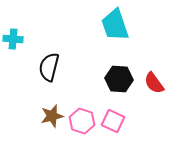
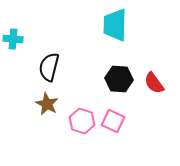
cyan trapezoid: rotated 20 degrees clockwise
brown star: moved 5 px left, 12 px up; rotated 30 degrees counterclockwise
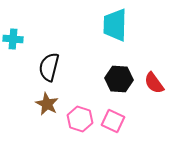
pink hexagon: moved 2 px left, 2 px up
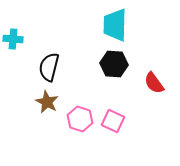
black hexagon: moved 5 px left, 15 px up
brown star: moved 2 px up
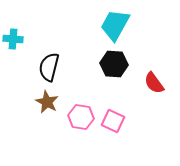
cyan trapezoid: rotated 28 degrees clockwise
pink hexagon: moved 1 px right, 2 px up; rotated 10 degrees counterclockwise
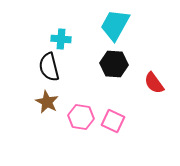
cyan cross: moved 48 px right
black semicircle: rotated 28 degrees counterclockwise
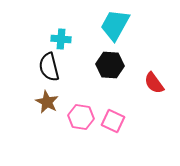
black hexagon: moved 4 px left, 1 px down
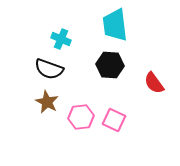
cyan trapezoid: rotated 36 degrees counterclockwise
cyan cross: rotated 18 degrees clockwise
black semicircle: moved 2 px down; rotated 56 degrees counterclockwise
pink hexagon: rotated 15 degrees counterclockwise
pink square: moved 1 px right, 1 px up
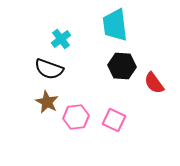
cyan cross: rotated 30 degrees clockwise
black hexagon: moved 12 px right, 1 px down
pink hexagon: moved 5 px left
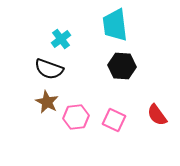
red semicircle: moved 3 px right, 32 px down
